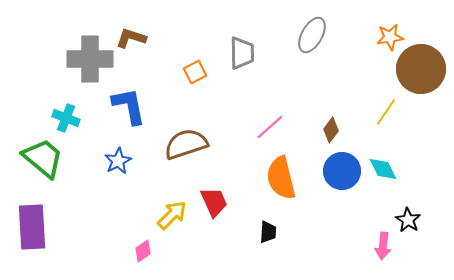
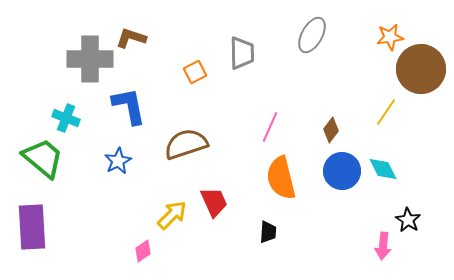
pink line: rotated 24 degrees counterclockwise
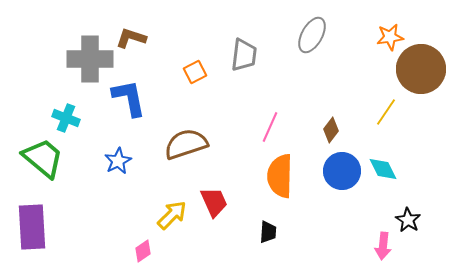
gray trapezoid: moved 2 px right, 2 px down; rotated 8 degrees clockwise
blue L-shape: moved 8 px up
orange semicircle: moved 1 px left, 2 px up; rotated 15 degrees clockwise
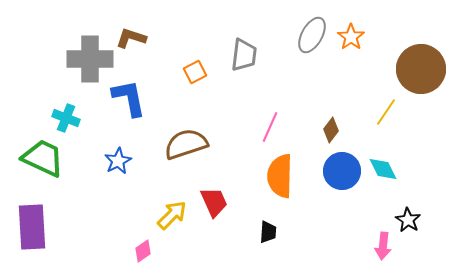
orange star: moved 39 px left; rotated 28 degrees counterclockwise
green trapezoid: rotated 15 degrees counterclockwise
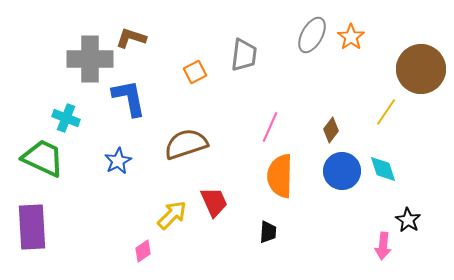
cyan diamond: rotated 8 degrees clockwise
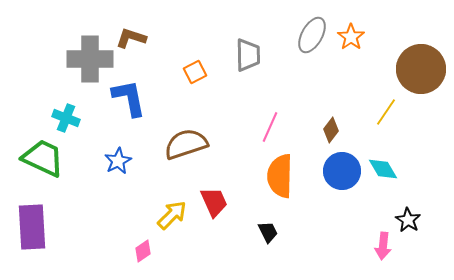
gray trapezoid: moved 4 px right; rotated 8 degrees counterclockwise
cyan diamond: rotated 12 degrees counterclockwise
black trapezoid: rotated 30 degrees counterclockwise
